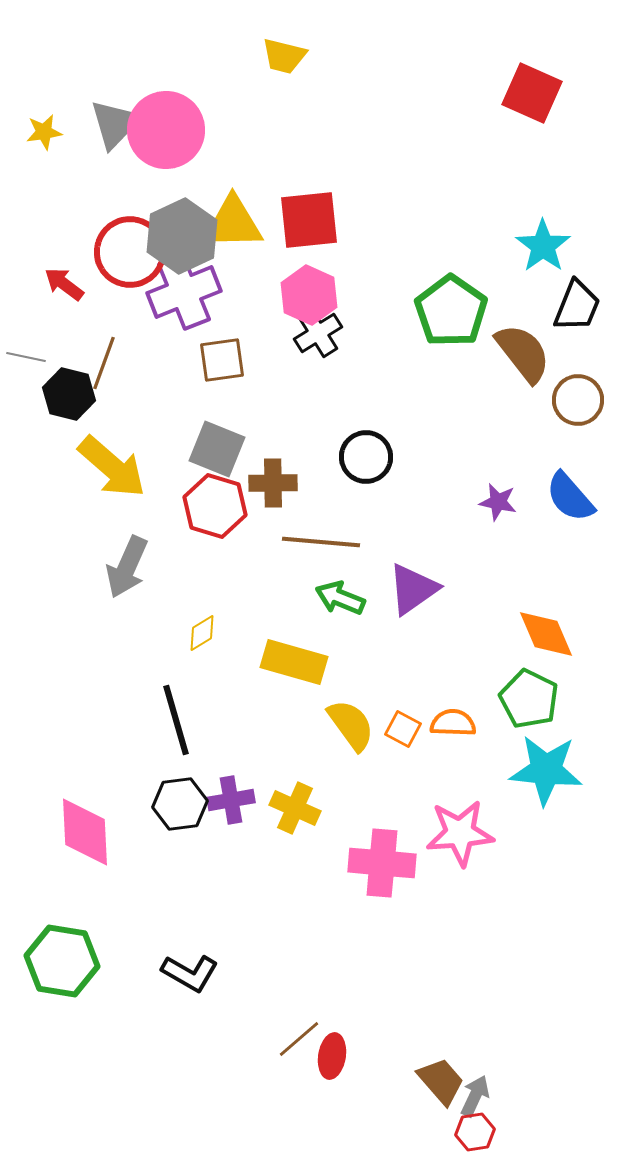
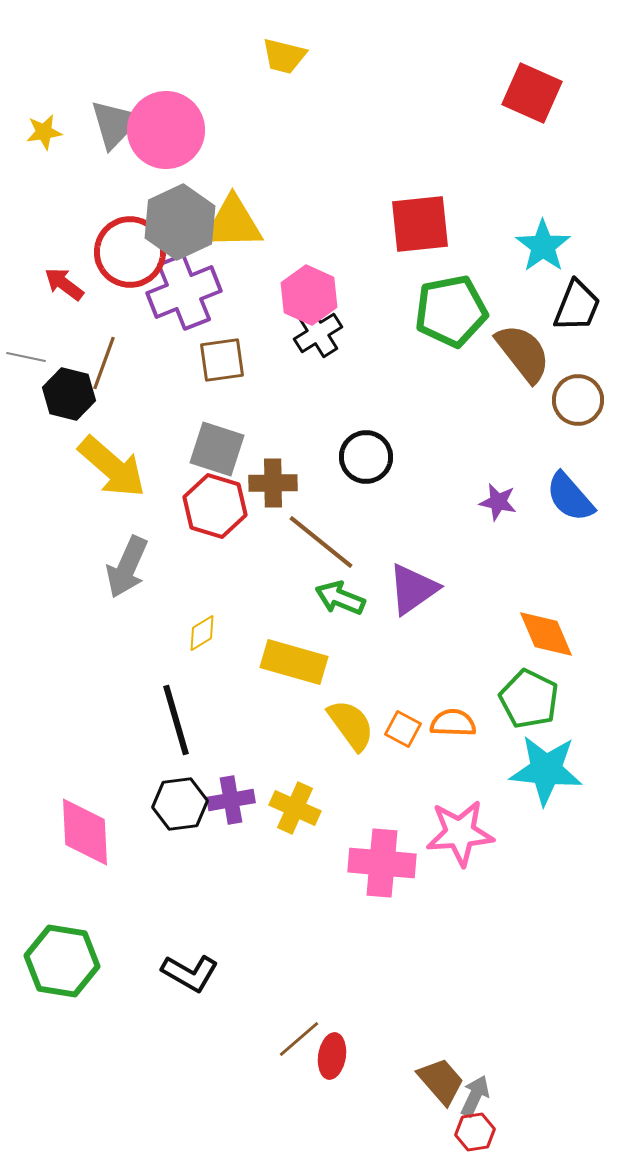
red square at (309, 220): moved 111 px right, 4 px down
gray hexagon at (182, 236): moved 2 px left, 14 px up
green pentagon at (451, 311): rotated 26 degrees clockwise
gray square at (217, 449): rotated 4 degrees counterclockwise
brown line at (321, 542): rotated 34 degrees clockwise
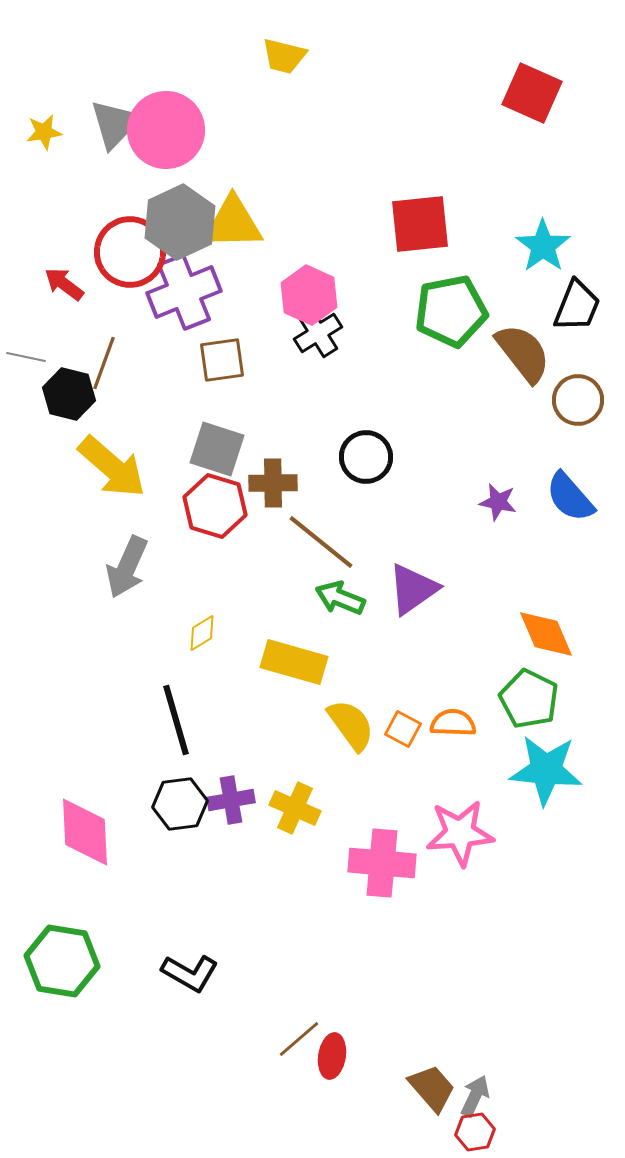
brown trapezoid at (441, 1081): moved 9 px left, 7 px down
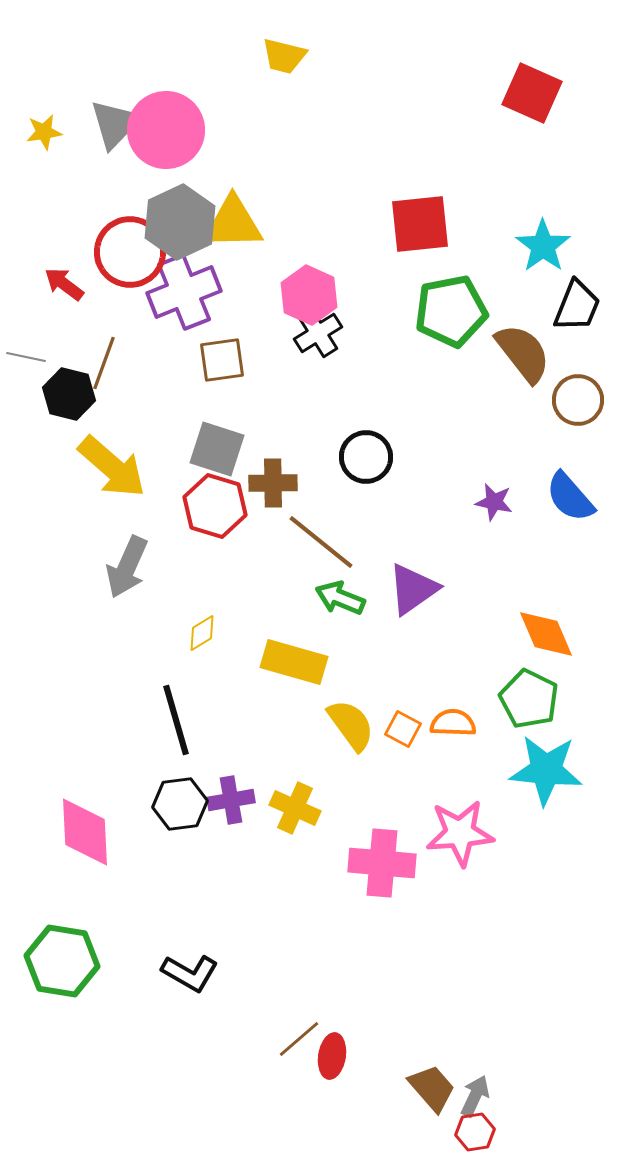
purple star at (498, 502): moved 4 px left
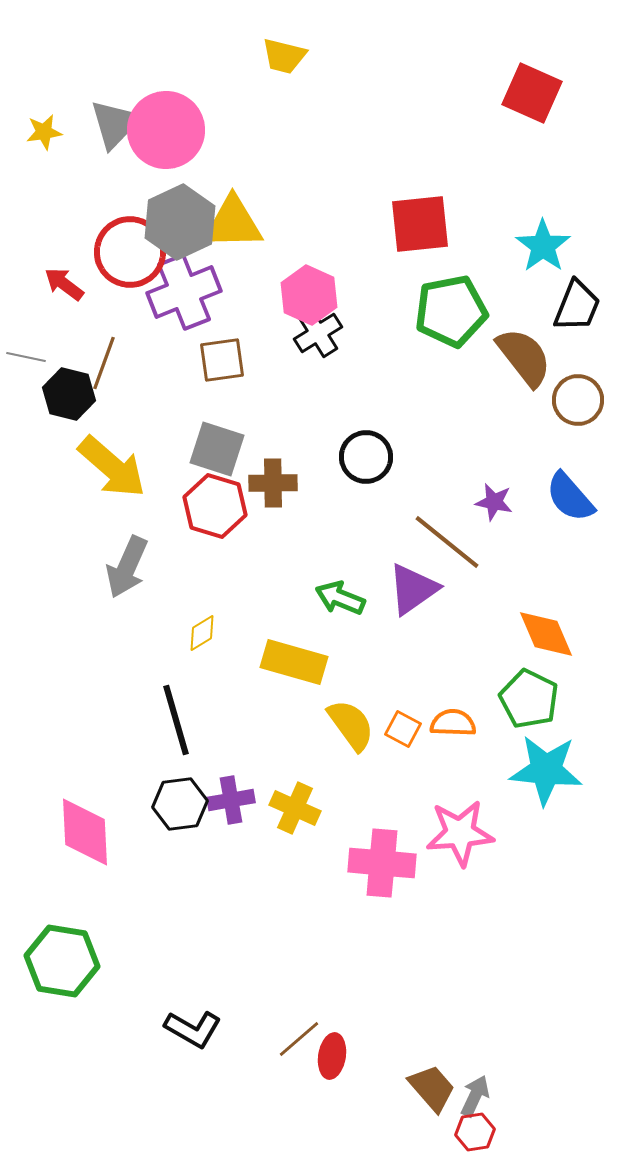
brown semicircle at (523, 353): moved 1 px right, 4 px down
brown line at (321, 542): moved 126 px right
black L-shape at (190, 973): moved 3 px right, 56 px down
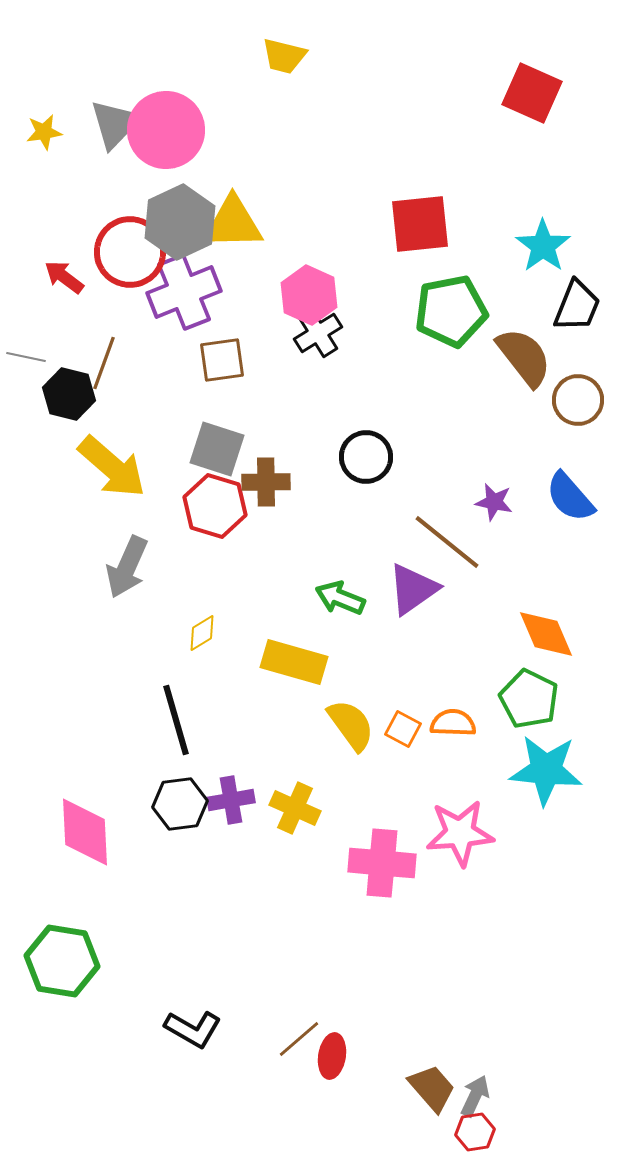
red arrow at (64, 284): moved 7 px up
brown cross at (273, 483): moved 7 px left, 1 px up
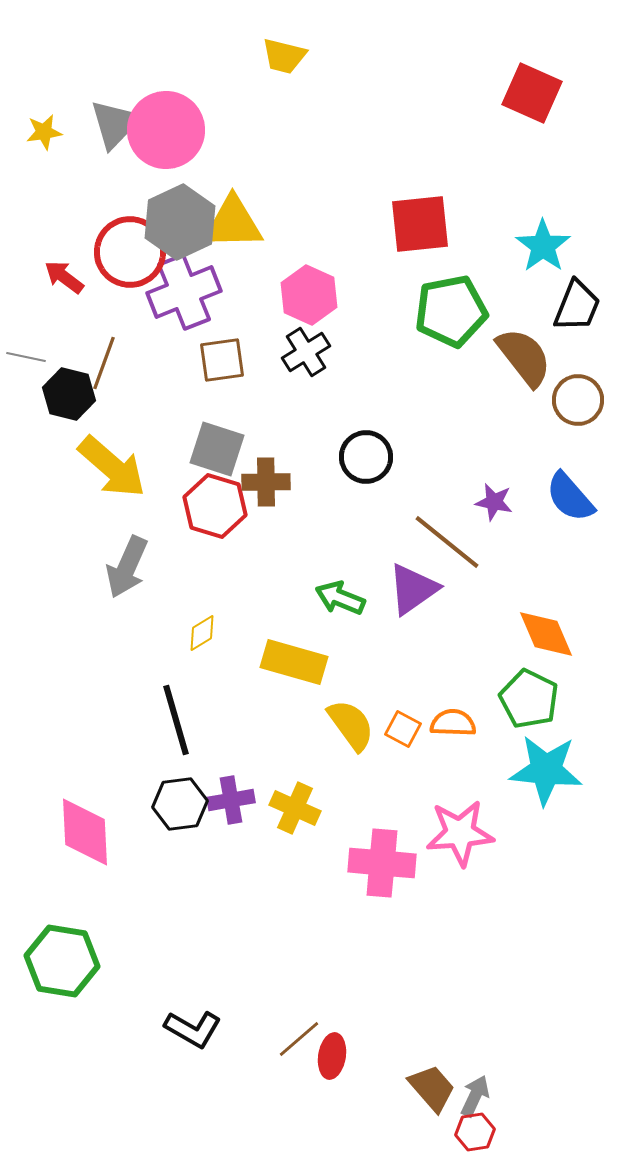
black cross at (318, 333): moved 12 px left, 19 px down
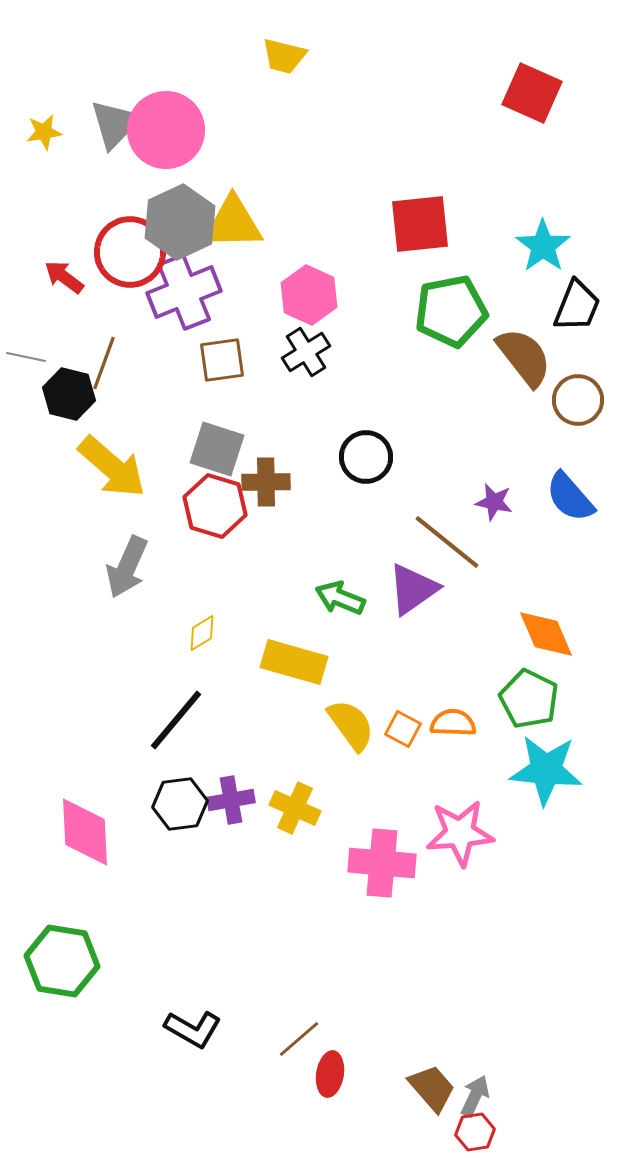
black line at (176, 720): rotated 56 degrees clockwise
red ellipse at (332, 1056): moved 2 px left, 18 px down
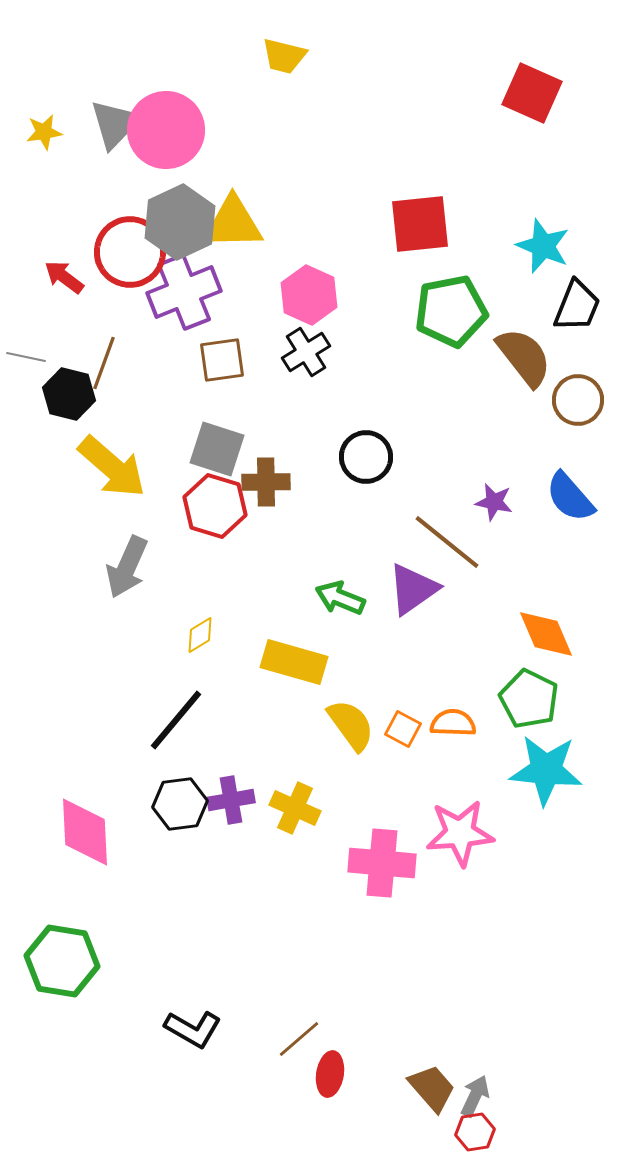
cyan star at (543, 246): rotated 14 degrees counterclockwise
yellow diamond at (202, 633): moved 2 px left, 2 px down
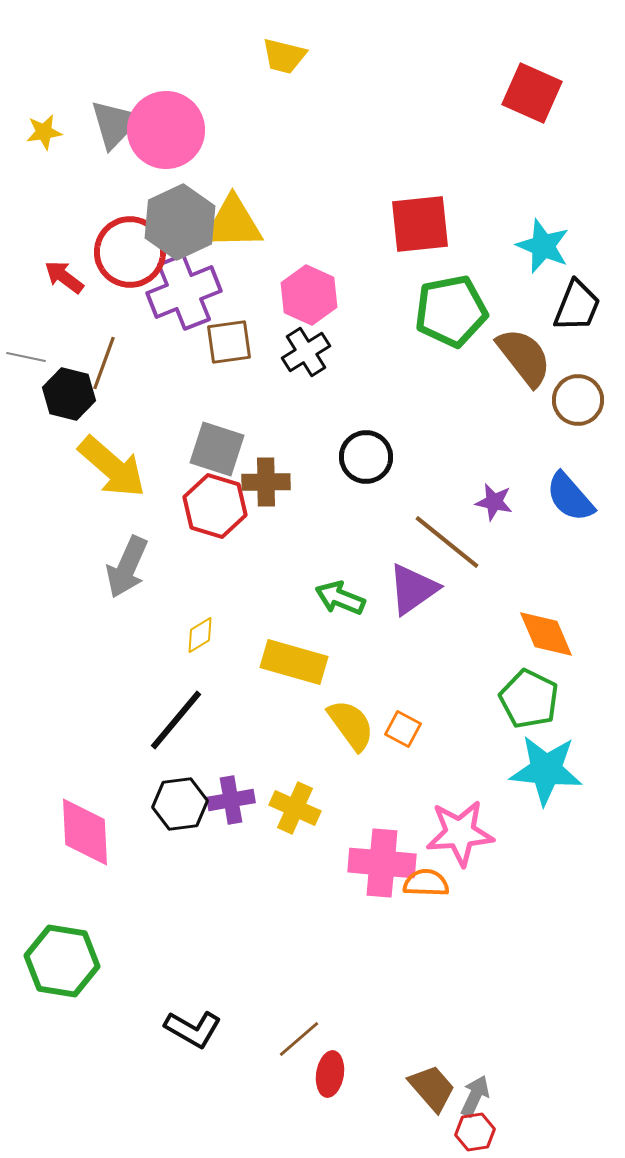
brown square at (222, 360): moved 7 px right, 18 px up
orange semicircle at (453, 723): moved 27 px left, 160 px down
